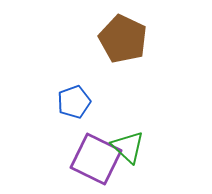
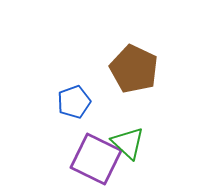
brown pentagon: moved 11 px right, 30 px down
green triangle: moved 4 px up
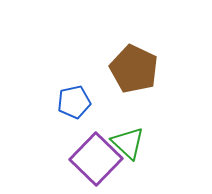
blue pentagon: rotated 8 degrees clockwise
purple square: rotated 18 degrees clockwise
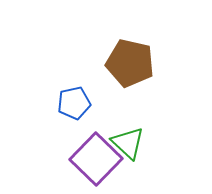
brown pentagon: moved 4 px left, 6 px up; rotated 12 degrees counterclockwise
blue pentagon: moved 1 px down
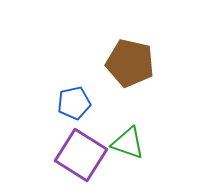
green triangle: rotated 24 degrees counterclockwise
purple square: moved 15 px left, 4 px up; rotated 12 degrees counterclockwise
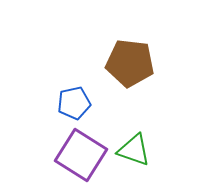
brown pentagon: rotated 6 degrees counterclockwise
green triangle: moved 6 px right, 7 px down
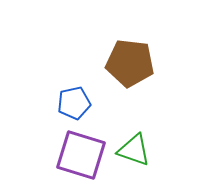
purple square: rotated 15 degrees counterclockwise
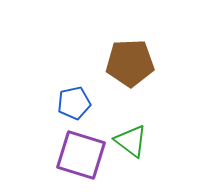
brown pentagon: rotated 9 degrees counterclockwise
green triangle: moved 3 px left, 9 px up; rotated 18 degrees clockwise
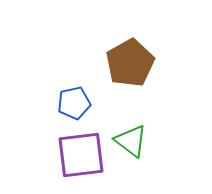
brown pentagon: rotated 27 degrees counterclockwise
purple square: rotated 24 degrees counterclockwise
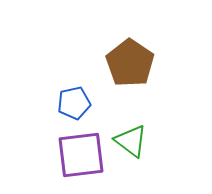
brown pentagon: rotated 9 degrees counterclockwise
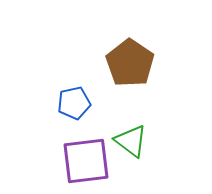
purple square: moved 5 px right, 6 px down
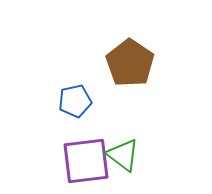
blue pentagon: moved 1 px right, 2 px up
green triangle: moved 8 px left, 14 px down
